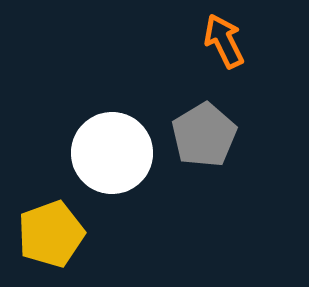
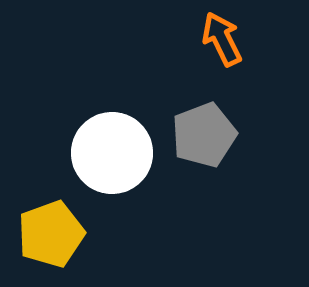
orange arrow: moved 2 px left, 2 px up
gray pentagon: rotated 10 degrees clockwise
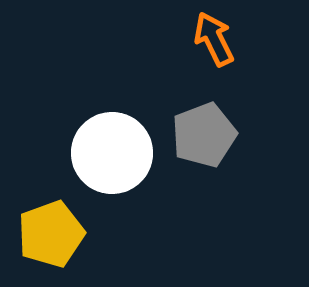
orange arrow: moved 8 px left
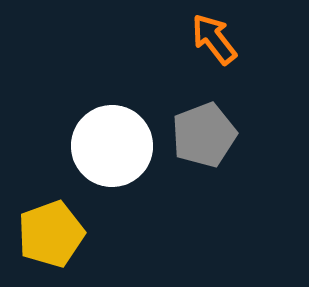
orange arrow: rotated 12 degrees counterclockwise
white circle: moved 7 px up
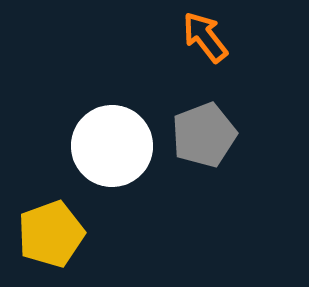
orange arrow: moved 9 px left, 2 px up
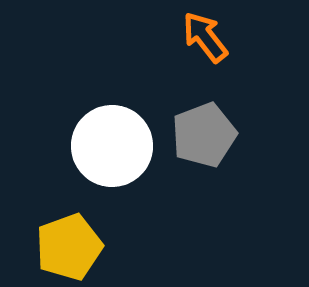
yellow pentagon: moved 18 px right, 13 px down
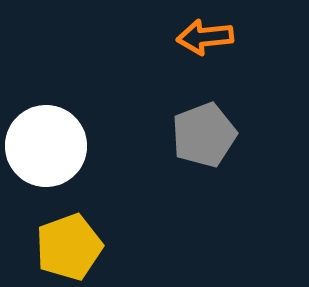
orange arrow: rotated 58 degrees counterclockwise
white circle: moved 66 px left
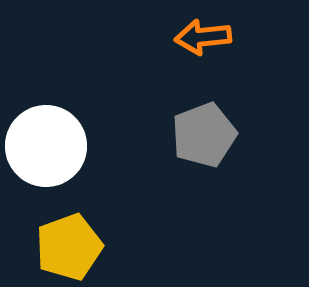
orange arrow: moved 2 px left
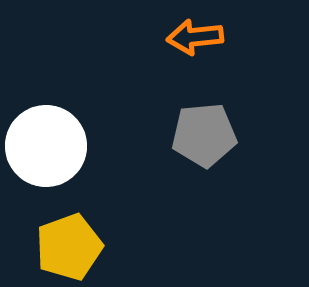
orange arrow: moved 8 px left
gray pentagon: rotated 16 degrees clockwise
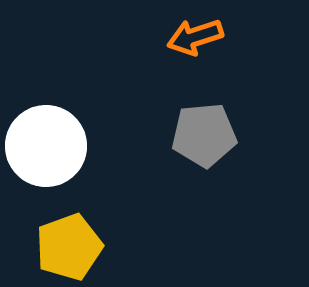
orange arrow: rotated 12 degrees counterclockwise
